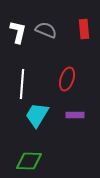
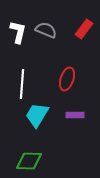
red rectangle: rotated 42 degrees clockwise
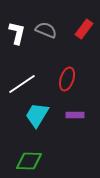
white L-shape: moved 1 px left, 1 px down
white line: rotated 52 degrees clockwise
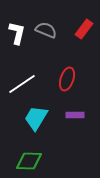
cyan trapezoid: moved 1 px left, 3 px down
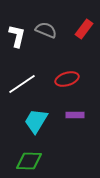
white L-shape: moved 3 px down
red ellipse: rotated 55 degrees clockwise
cyan trapezoid: moved 3 px down
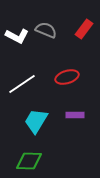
white L-shape: rotated 105 degrees clockwise
red ellipse: moved 2 px up
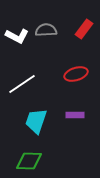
gray semicircle: rotated 25 degrees counterclockwise
red ellipse: moved 9 px right, 3 px up
cyan trapezoid: rotated 12 degrees counterclockwise
